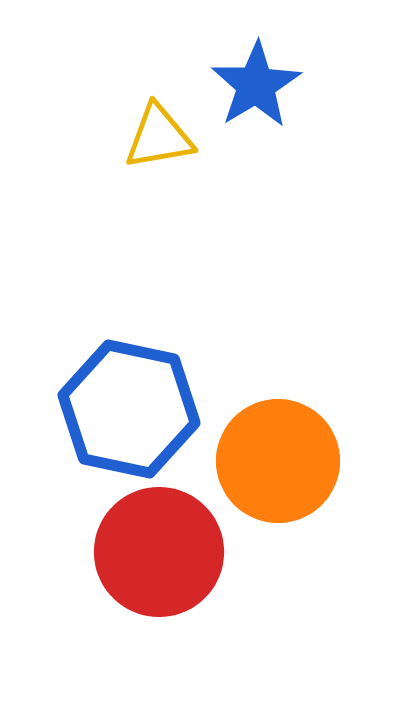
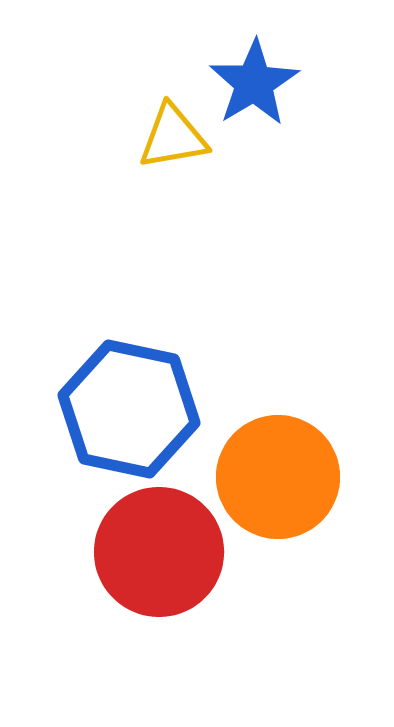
blue star: moved 2 px left, 2 px up
yellow triangle: moved 14 px right
orange circle: moved 16 px down
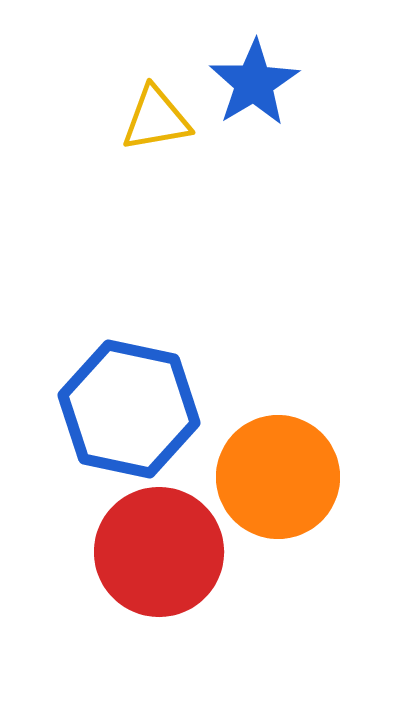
yellow triangle: moved 17 px left, 18 px up
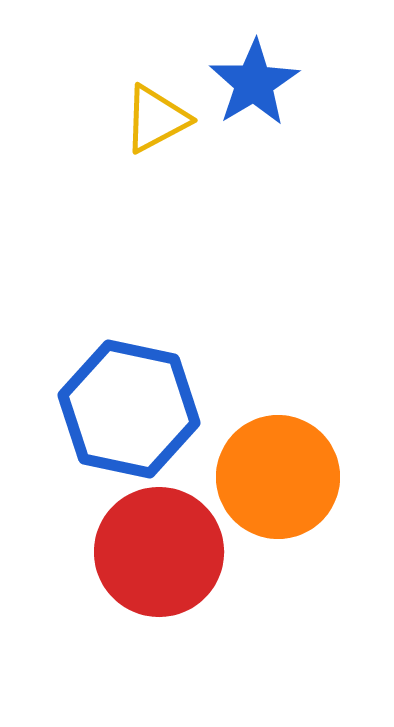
yellow triangle: rotated 18 degrees counterclockwise
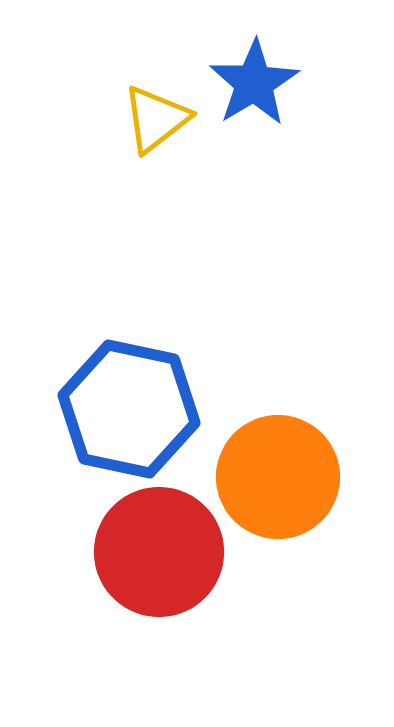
yellow triangle: rotated 10 degrees counterclockwise
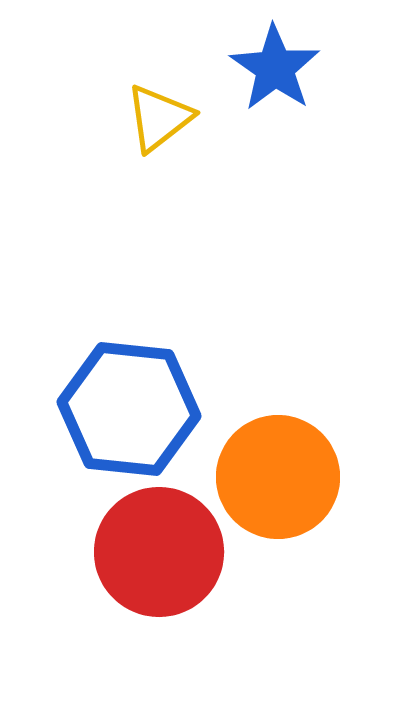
blue star: moved 21 px right, 15 px up; rotated 6 degrees counterclockwise
yellow triangle: moved 3 px right, 1 px up
blue hexagon: rotated 6 degrees counterclockwise
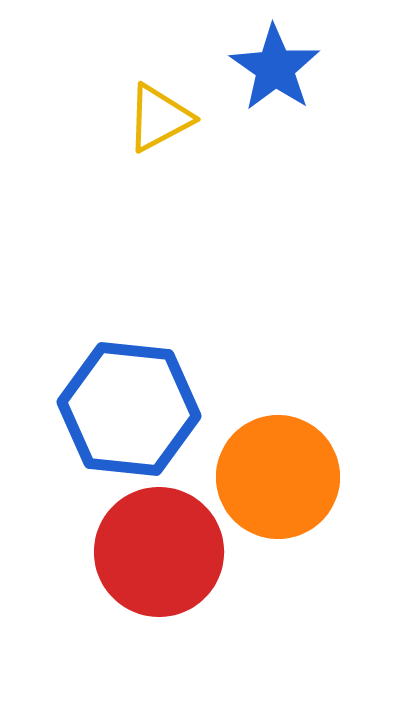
yellow triangle: rotated 10 degrees clockwise
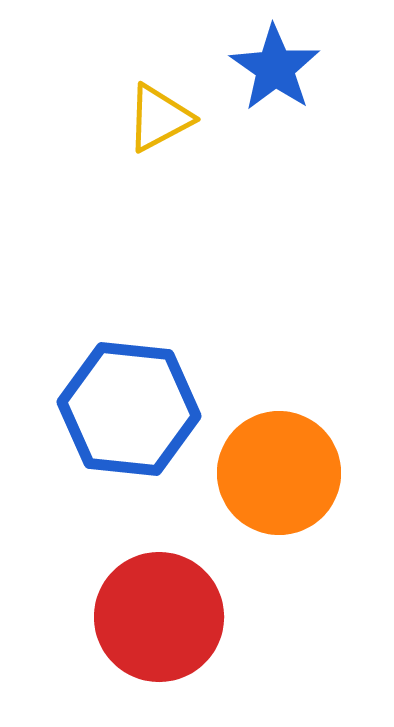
orange circle: moved 1 px right, 4 px up
red circle: moved 65 px down
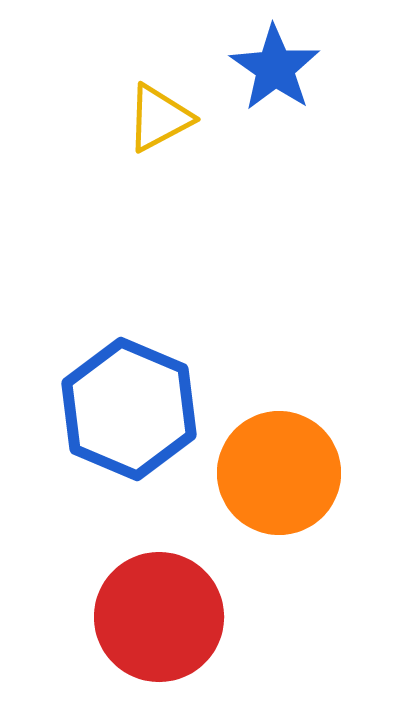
blue hexagon: rotated 17 degrees clockwise
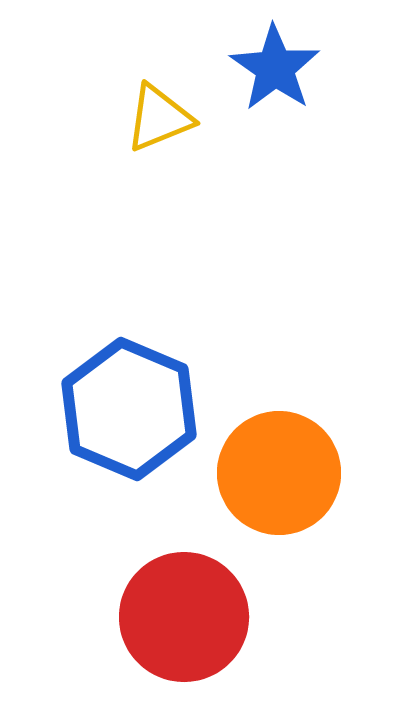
yellow triangle: rotated 6 degrees clockwise
red circle: moved 25 px right
